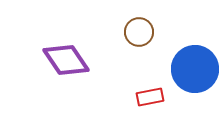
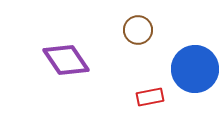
brown circle: moved 1 px left, 2 px up
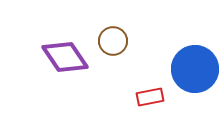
brown circle: moved 25 px left, 11 px down
purple diamond: moved 1 px left, 3 px up
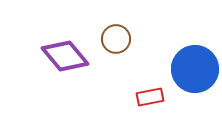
brown circle: moved 3 px right, 2 px up
purple diamond: moved 1 px up; rotated 6 degrees counterclockwise
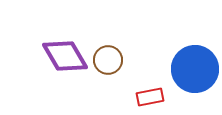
brown circle: moved 8 px left, 21 px down
purple diamond: rotated 9 degrees clockwise
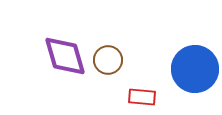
purple diamond: rotated 15 degrees clockwise
red rectangle: moved 8 px left; rotated 16 degrees clockwise
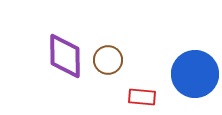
purple diamond: rotated 15 degrees clockwise
blue circle: moved 5 px down
